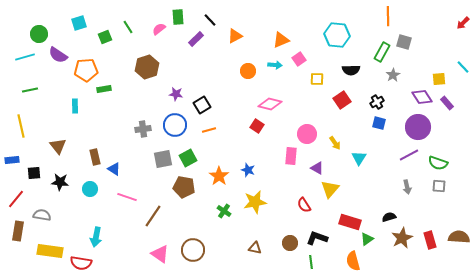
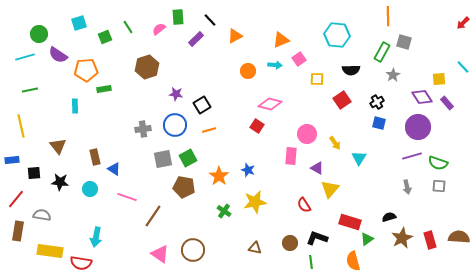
purple line at (409, 155): moved 3 px right, 1 px down; rotated 12 degrees clockwise
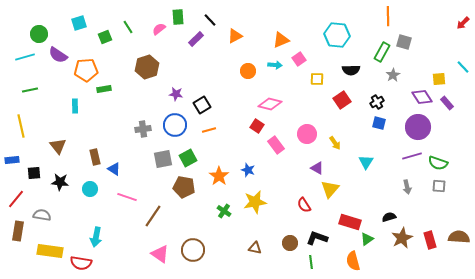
pink rectangle at (291, 156): moved 15 px left, 11 px up; rotated 42 degrees counterclockwise
cyan triangle at (359, 158): moved 7 px right, 4 px down
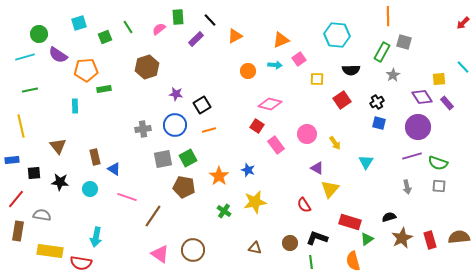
brown semicircle at (459, 237): rotated 10 degrees counterclockwise
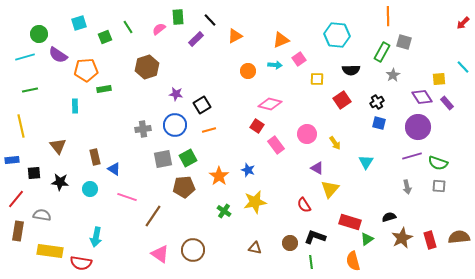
brown pentagon at (184, 187): rotated 15 degrees counterclockwise
black L-shape at (317, 238): moved 2 px left, 1 px up
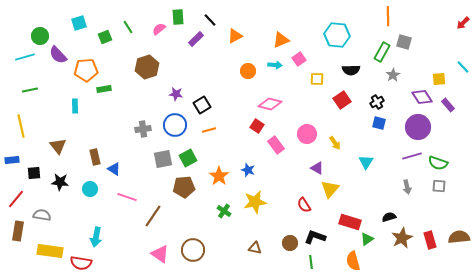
green circle at (39, 34): moved 1 px right, 2 px down
purple semicircle at (58, 55): rotated 12 degrees clockwise
purple rectangle at (447, 103): moved 1 px right, 2 px down
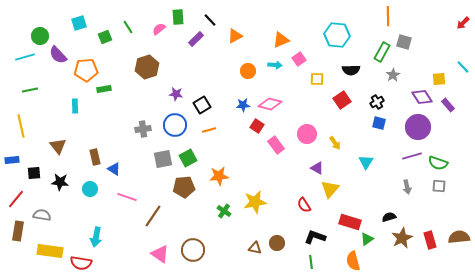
blue star at (248, 170): moved 5 px left, 65 px up; rotated 24 degrees counterclockwise
orange star at (219, 176): rotated 30 degrees clockwise
brown circle at (290, 243): moved 13 px left
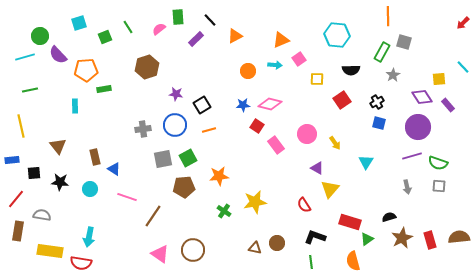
cyan arrow at (96, 237): moved 7 px left
